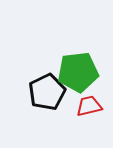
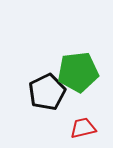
red trapezoid: moved 6 px left, 22 px down
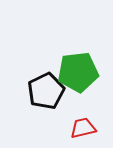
black pentagon: moved 1 px left, 1 px up
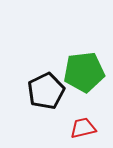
green pentagon: moved 6 px right
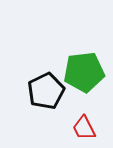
red trapezoid: moved 1 px right; rotated 104 degrees counterclockwise
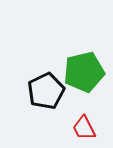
green pentagon: rotated 6 degrees counterclockwise
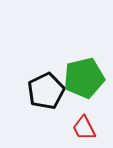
green pentagon: moved 6 px down
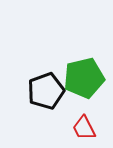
black pentagon: rotated 6 degrees clockwise
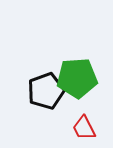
green pentagon: moved 7 px left; rotated 9 degrees clockwise
